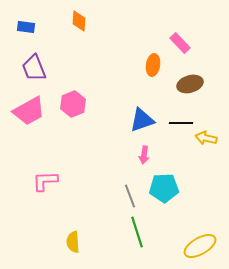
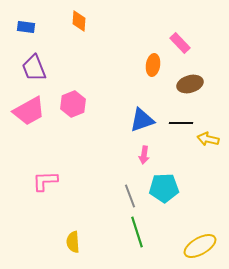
yellow arrow: moved 2 px right, 1 px down
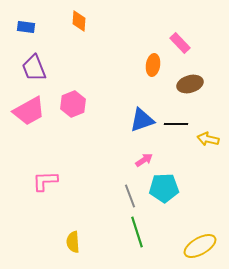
black line: moved 5 px left, 1 px down
pink arrow: moved 5 px down; rotated 132 degrees counterclockwise
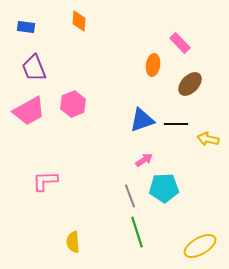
brown ellipse: rotated 30 degrees counterclockwise
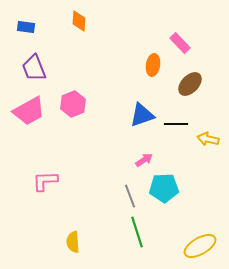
blue triangle: moved 5 px up
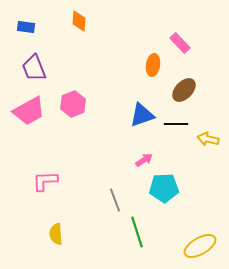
brown ellipse: moved 6 px left, 6 px down
gray line: moved 15 px left, 4 px down
yellow semicircle: moved 17 px left, 8 px up
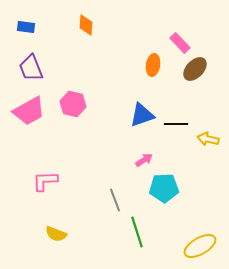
orange diamond: moved 7 px right, 4 px down
purple trapezoid: moved 3 px left
brown ellipse: moved 11 px right, 21 px up
pink hexagon: rotated 25 degrees counterclockwise
yellow semicircle: rotated 65 degrees counterclockwise
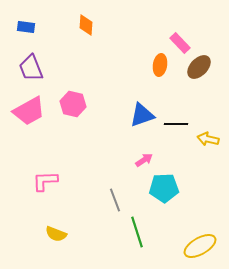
orange ellipse: moved 7 px right
brown ellipse: moved 4 px right, 2 px up
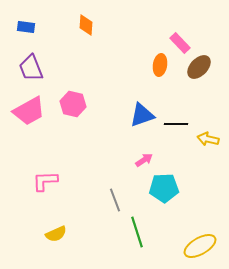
yellow semicircle: rotated 45 degrees counterclockwise
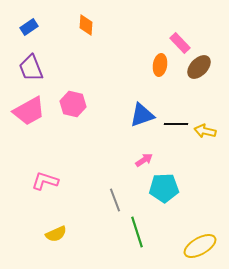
blue rectangle: moved 3 px right; rotated 42 degrees counterclockwise
yellow arrow: moved 3 px left, 8 px up
pink L-shape: rotated 20 degrees clockwise
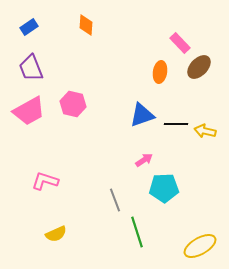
orange ellipse: moved 7 px down
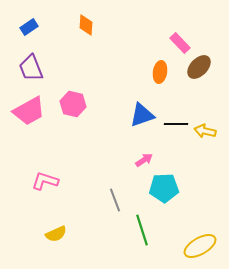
green line: moved 5 px right, 2 px up
